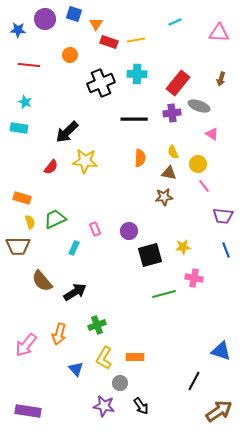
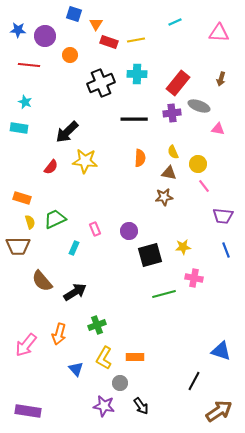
purple circle at (45, 19): moved 17 px down
pink triangle at (212, 134): moved 6 px right, 5 px up; rotated 24 degrees counterclockwise
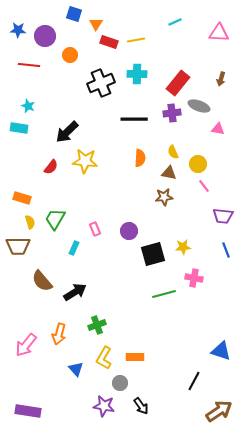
cyan star at (25, 102): moved 3 px right, 4 px down
green trapezoid at (55, 219): rotated 35 degrees counterclockwise
black square at (150, 255): moved 3 px right, 1 px up
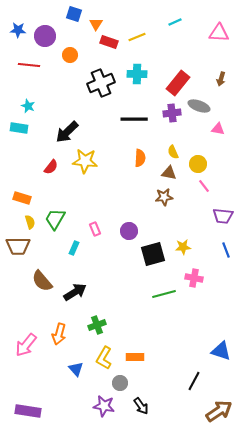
yellow line at (136, 40): moved 1 px right, 3 px up; rotated 12 degrees counterclockwise
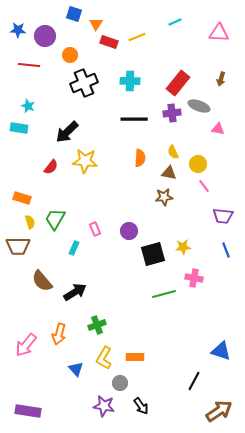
cyan cross at (137, 74): moved 7 px left, 7 px down
black cross at (101, 83): moved 17 px left
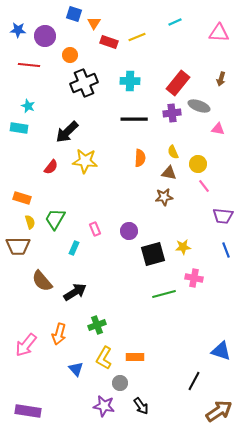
orange triangle at (96, 24): moved 2 px left, 1 px up
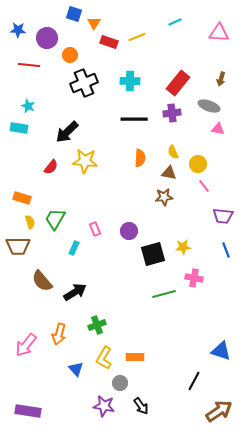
purple circle at (45, 36): moved 2 px right, 2 px down
gray ellipse at (199, 106): moved 10 px right
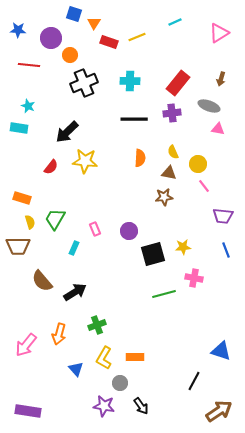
pink triangle at (219, 33): rotated 35 degrees counterclockwise
purple circle at (47, 38): moved 4 px right
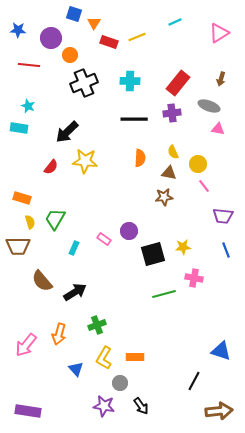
pink rectangle at (95, 229): moved 9 px right, 10 px down; rotated 32 degrees counterclockwise
brown arrow at (219, 411): rotated 28 degrees clockwise
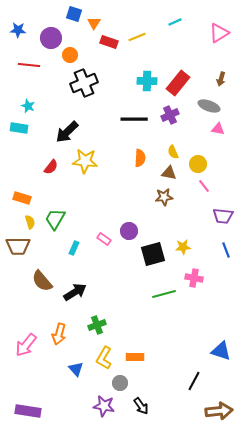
cyan cross at (130, 81): moved 17 px right
purple cross at (172, 113): moved 2 px left, 2 px down; rotated 18 degrees counterclockwise
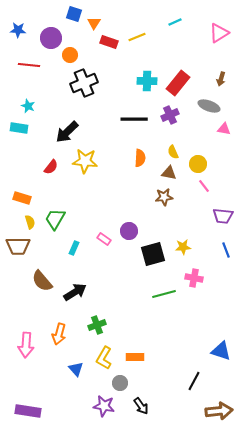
pink triangle at (218, 129): moved 6 px right
pink arrow at (26, 345): rotated 35 degrees counterclockwise
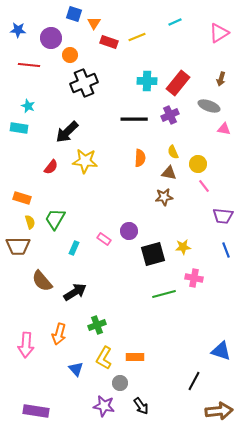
purple rectangle at (28, 411): moved 8 px right
